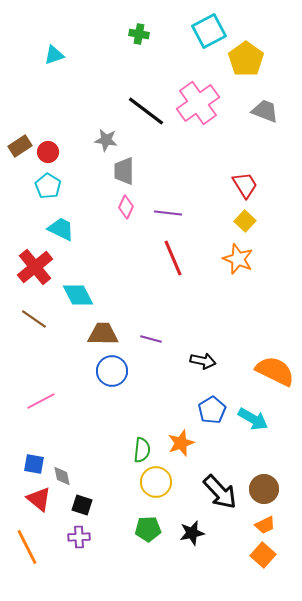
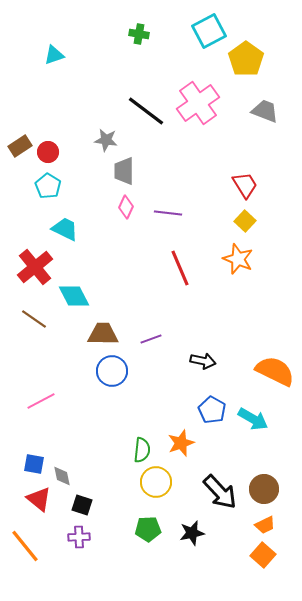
cyan trapezoid at (61, 229): moved 4 px right
red line at (173, 258): moved 7 px right, 10 px down
cyan diamond at (78, 295): moved 4 px left, 1 px down
purple line at (151, 339): rotated 35 degrees counterclockwise
blue pentagon at (212, 410): rotated 12 degrees counterclockwise
orange line at (27, 547): moved 2 px left, 1 px up; rotated 12 degrees counterclockwise
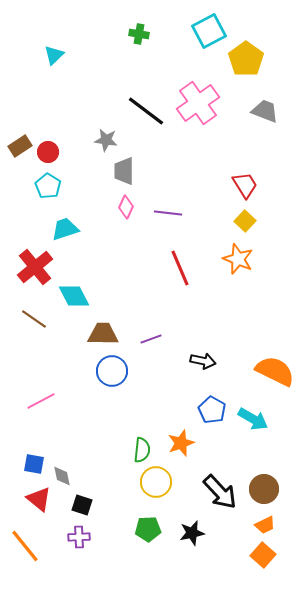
cyan triangle at (54, 55): rotated 25 degrees counterclockwise
cyan trapezoid at (65, 229): rotated 44 degrees counterclockwise
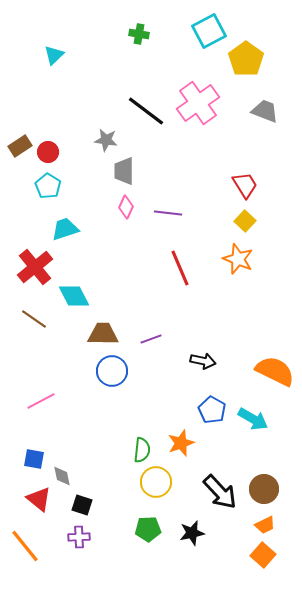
blue square at (34, 464): moved 5 px up
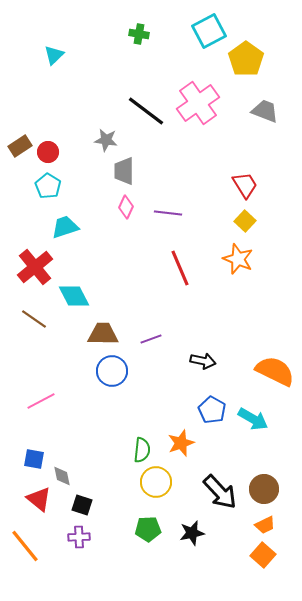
cyan trapezoid at (65, 229): moved 2 px up
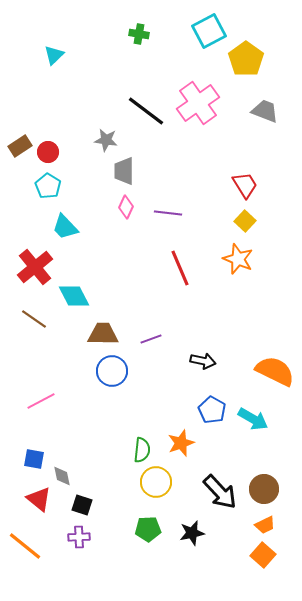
cyan trapezoid at (65, 227): rotated 116 degrees counterclockwise
orange line at (25, 546): rotated 12 degrees counterclockwise
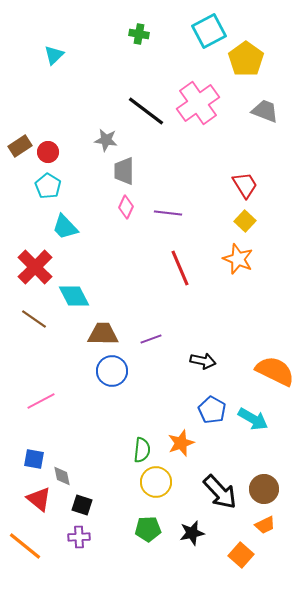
red cross at (35, 267): rotated 6 degrees counterclockwise
orange square at (263, 555): moved 22 px left
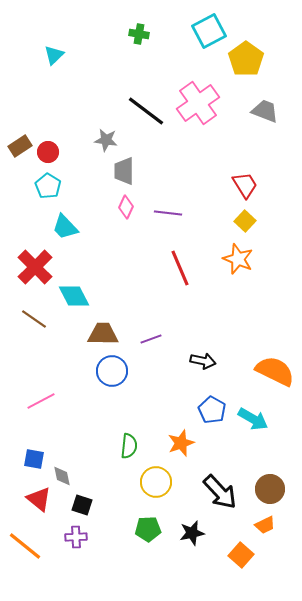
green semicircle at (142, 450): moved 13 px left, 4 px up
brown circle at (264, 489): moved 6 px right
purple cross at (79, 537): moved 3 px left
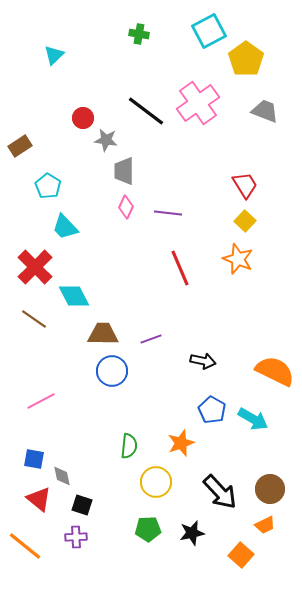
red circle at (48, 152): moved 35 px right, 34 px up
